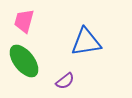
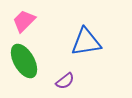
pink trapezoid: rotated 30 degrees clockwise
green ellipse: rotated 8 degrees clockwise
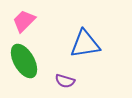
blue triangle: moved 1 px left, 2 px down
purple semicircle: rotated 54 degrees clockwise
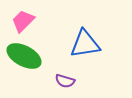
pink trapezoid: moved 1 px left
green ellipse: moved 5 px up; rotated 32 degrees counterclockwise
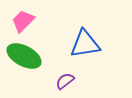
purple semicircle: rotated 126 degrees clockwise
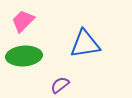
green ellipse: rotated 32 degrees counterclockwise
purple semicircle: moved 5 px left, 4 px down
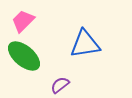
green ellipse: rotated 44 degrees clockwise
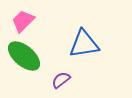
blue triangle: moved 1 px left
purple semicircle: moved 1 px right, 5 px up
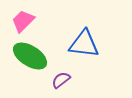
blue triangle: rotated 16 degrees clockwise
green ellipse: moved 6 px right; rotated 8 degrees counterclockwise
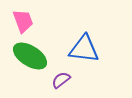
pink trapezoid: rotated 115 degrees clockwise
blue triangle: moved 5 px down
